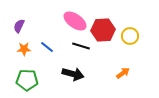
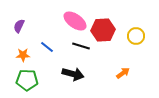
yellow circle: moved 6 px right
orange star: moved 1 px left, 6 px down
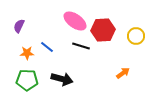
orange star: moved 4 px right, 2 px up
black arrow: moved 11 px left, 5 px down
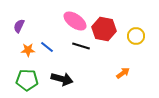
red hexagon: moved 1 px right, 1 px up; rotated 15 degrees clockwise
orange star: moved 1 px right, 3 px up
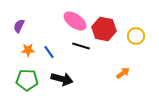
blue line: moved 2 px right, 5 px down; rotated 16 degrees clockwise
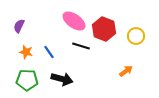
pink ellipse: moved 1 px left
red hexagon: rotated 10 degrees clockwise
orange star: moved 2 px left, 2 px down; rotated 16 degrees clockwise
orange arrow: moved 3 px right, 2 px up
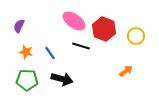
blue line: moved 1 px right, 1 px down
